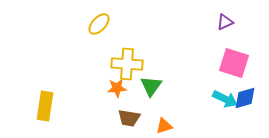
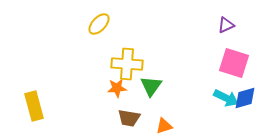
purple triangle: moved 1 px right, 3 px down
cyan arrow: moved 1 px right, 1 px up
yellow rectangle: moved 11 px left; rotated 24 degrees counterclockwise
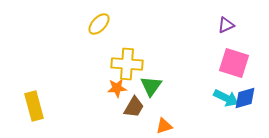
brown trapezoid: moved 5 px right, 11 px up; rotated 70 degrees counterclockwise
